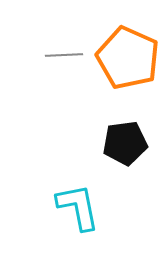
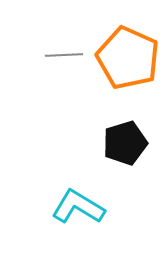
black pentagon: rotated 9 degrees counterclockwise
cyan L-shape: rotated 48 degrees counterclockwise
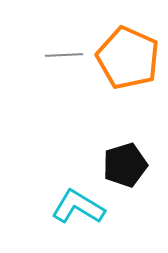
black pentagon: moved 22 px down
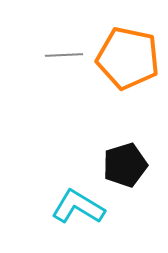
orange pentagon: rotated 12 degrees counterclockwise
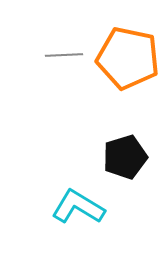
black pentagon: moved 8 px up
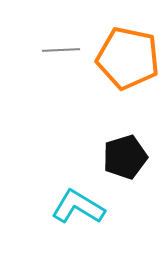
gray line: moved 3 px left, 5 px up
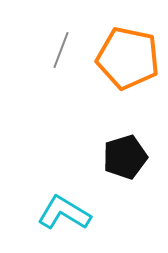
gray line: rotated 66 degrees counterclockwise
cyan L-shape: moved 14 px left, 6 px down
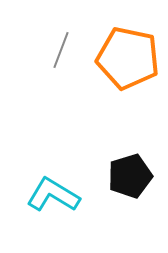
black pentagon: moved 5 px right, 19 px down
cyan L-shape: moved 11 px left, 18 px up
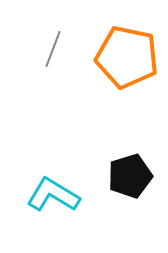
gray line: moved 8 px left, 1 px up
orange pentagon: moved 1 px left, 1 px up
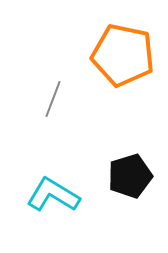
gray line: moved 50 px down
orange pentagon: moved 4 px left, 2 px up
